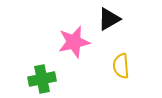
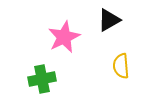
black triangle: moved 1 px down
pink star: moved 10 px left, 5 px up; rotated 12 degrees counterclockwise
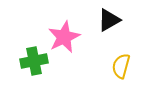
yellow semicircle: rotated 20 degrees clockwise
green cross: moved 8 px left, 18 px up
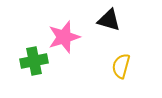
black triangle: rotated 45 degrees clockwise
pink star: rotated 8 degrees clockwise
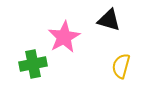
pink star: rotated 12 degrees counterclockwise
green cross: moved 1 px left, 3 px down
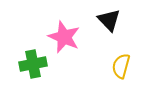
black triangle: rotated 30 degrees clockwise
pink star: rotated 20 degrees counterclockwise
